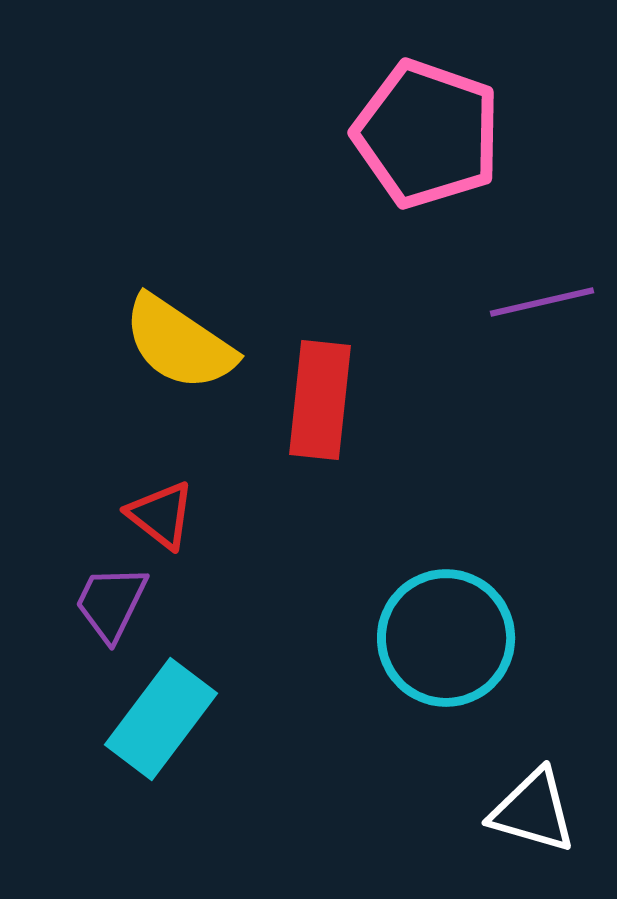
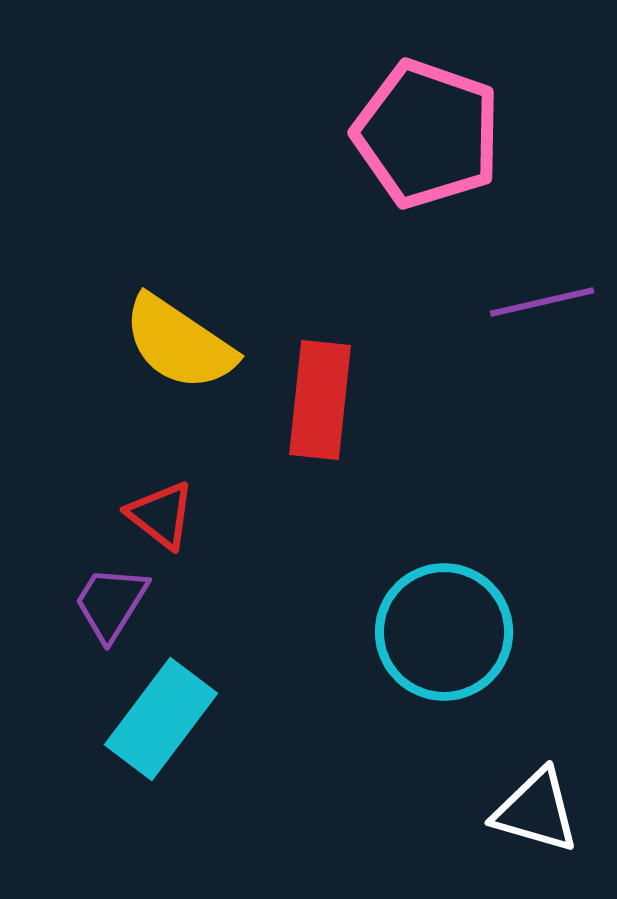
purple trapezoid: rotated 6 degrees clockwise
cyan circle: moved 2 px left, 6 px up
white triangle: moved 3 px right
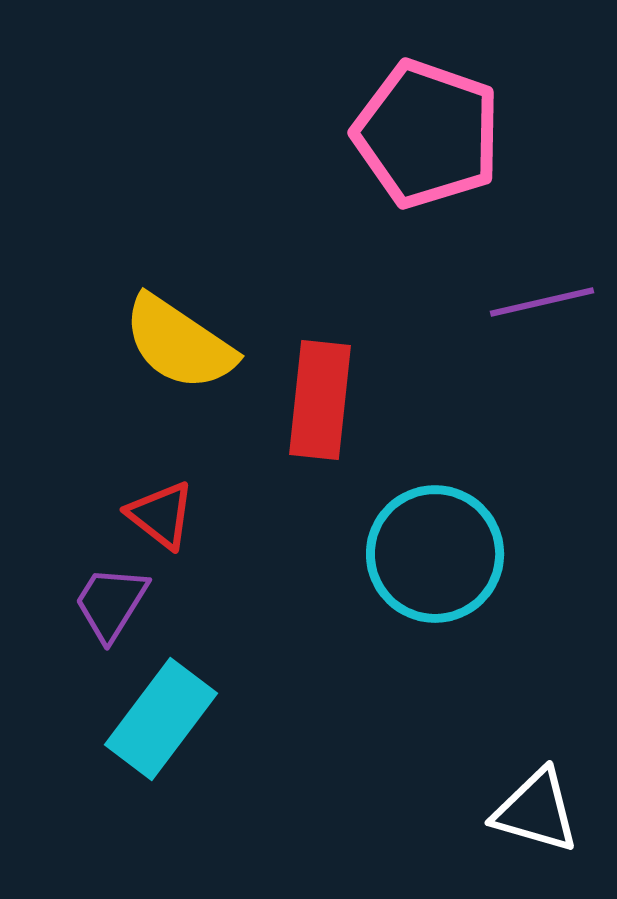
cyan circle: moved 9 px left, 78 px up
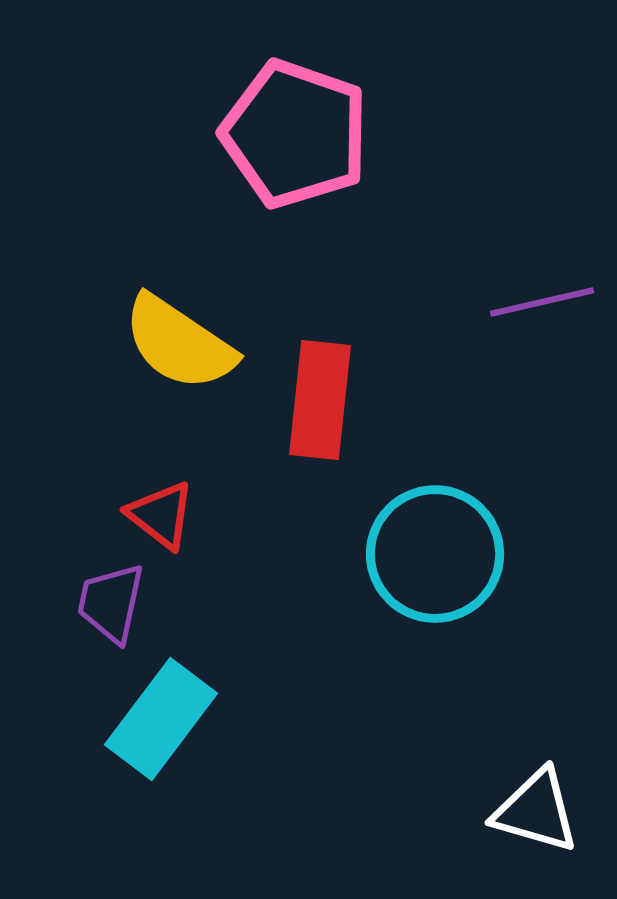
pink pentagon: moved 132 px left
purple trapezoid: rotated 20 degrees counterclockwise
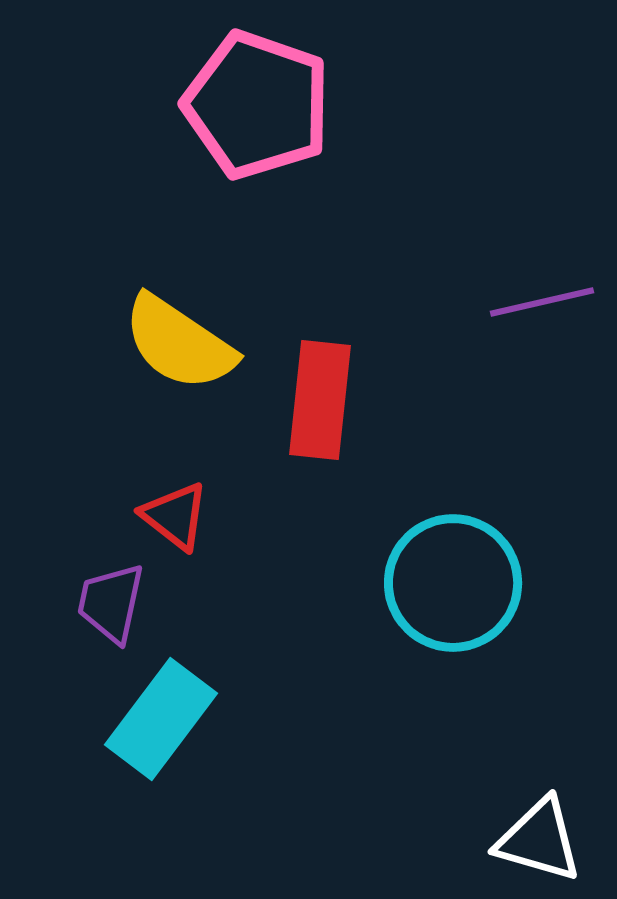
pink pentagon: moved 38 px left, 29 px up
red triangle: moved 14 px right, 1 px down
cyan circle: moved 18 px right, 29 px down
white triangle: moved 3 px right, 29 px down
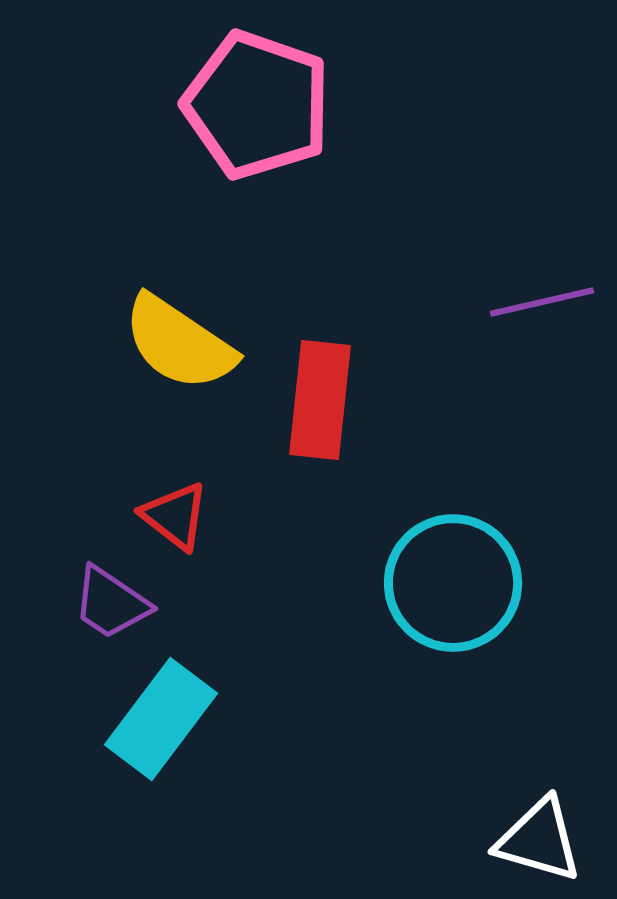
purple trapezoid: rotated 68 degrees counterclockwise
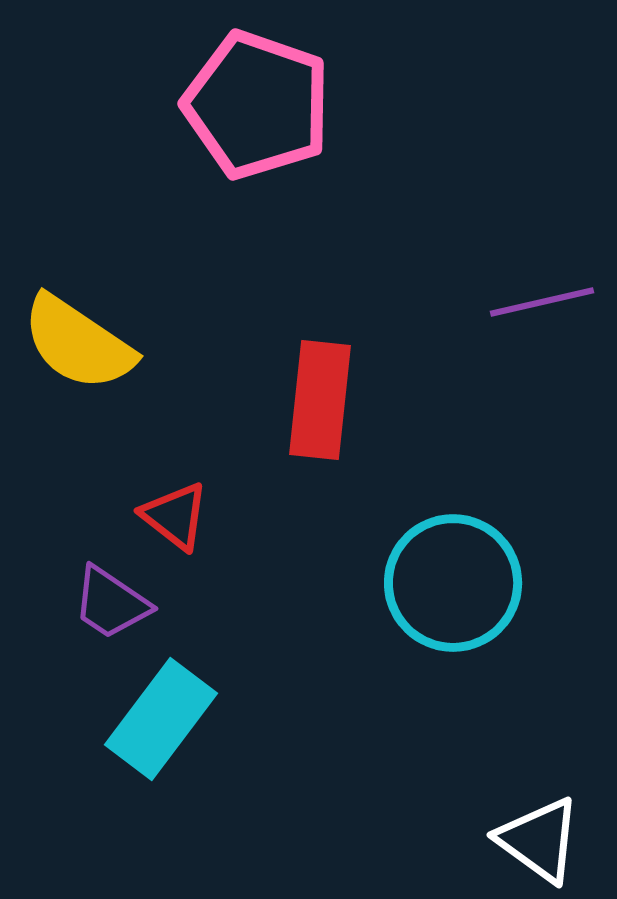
yellow semicircle: moved 101 px left
white triangle: rotated 20 degrees clockwise
